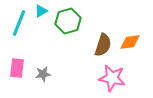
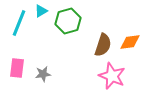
pink star: moved 2 px up; rotated 12 degrees clockwise
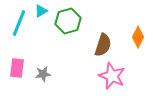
orange diamond: moved 8 px right, 5 px up; rotated 55 degrees counterclockwise
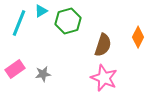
pink rectangle: moved 2 px left, 1 px down; rotated 48 degrees clockwise
pink star: moved 8 px left, 2 px down
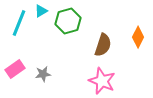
pink star: moved 2 px left, 3 px down
